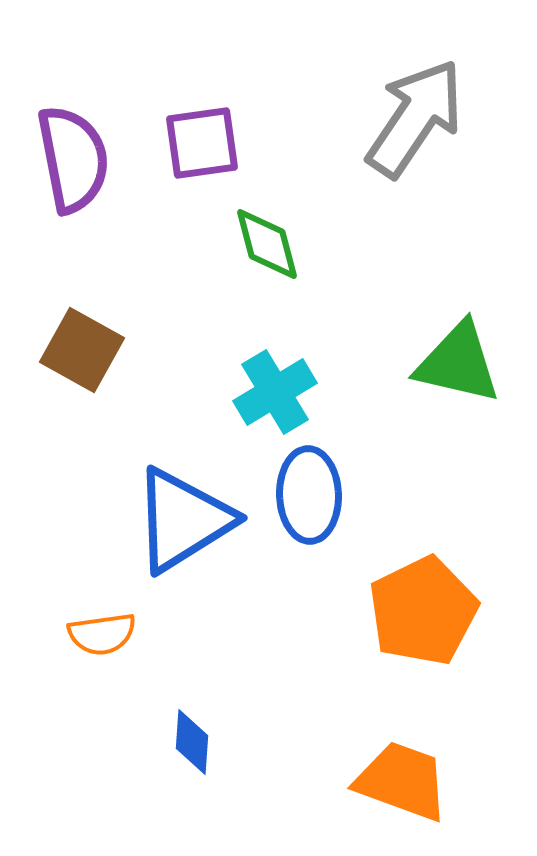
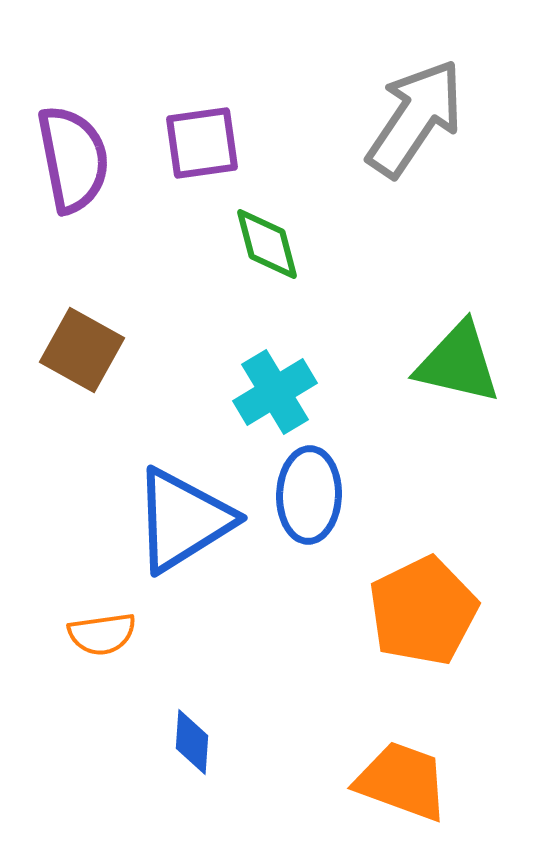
blue ellipse: rotated 4 degrees clockwise
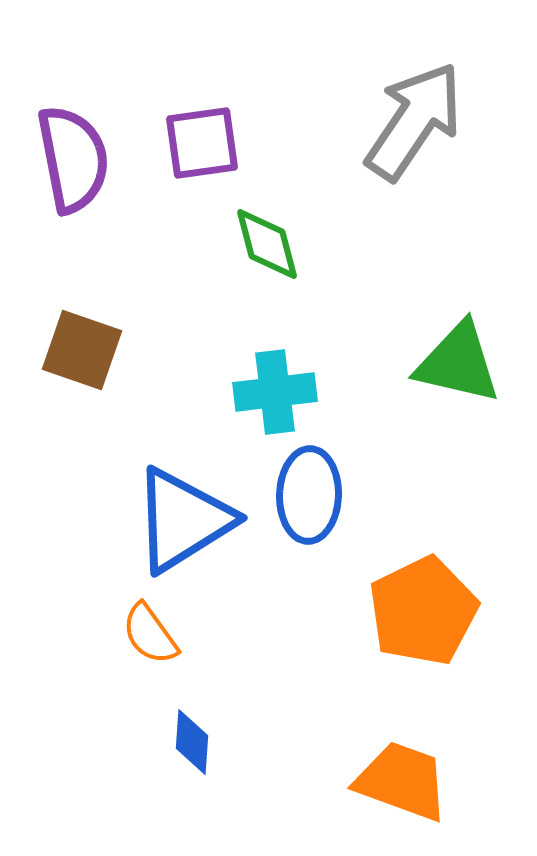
gray arrow: moved 1 px left, 3 px down
brown square: rotated 10 degrees counterclockwise
cyan cross: rotated 24 degrees clockwise
orange semicircle: moved 48 px right; rotated 62 degrees clockwise
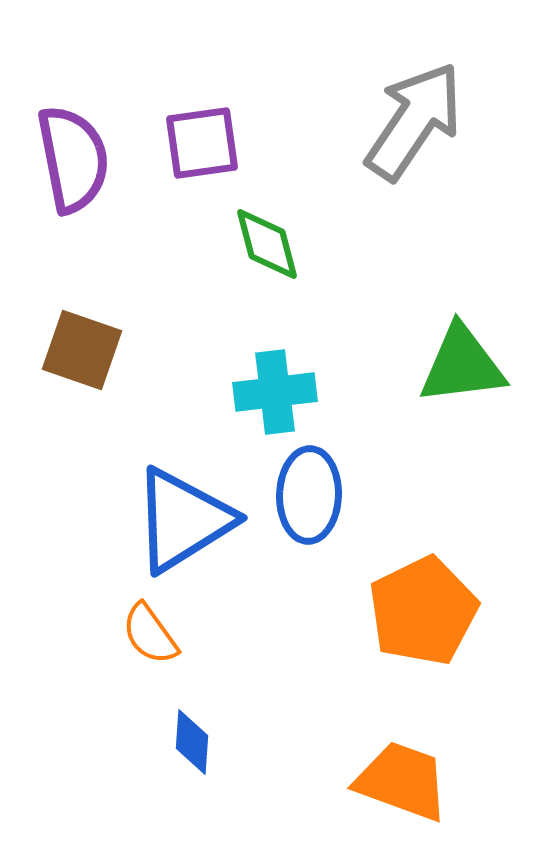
green triangle: moved 4 px right, 2 px down; rotated 20 degrees counterclockwise
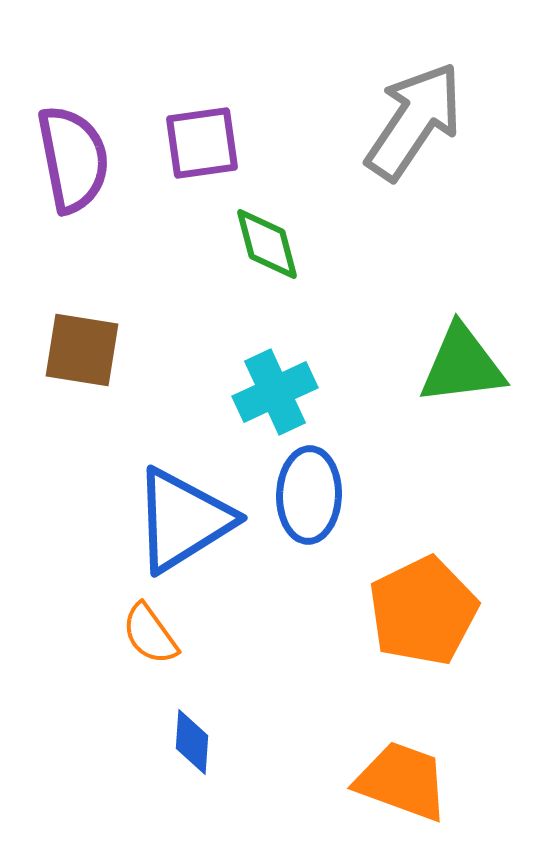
brown square: rotated 10 degrees counterclockwise
cyan cross: rotated 18 degrees counterclockwise
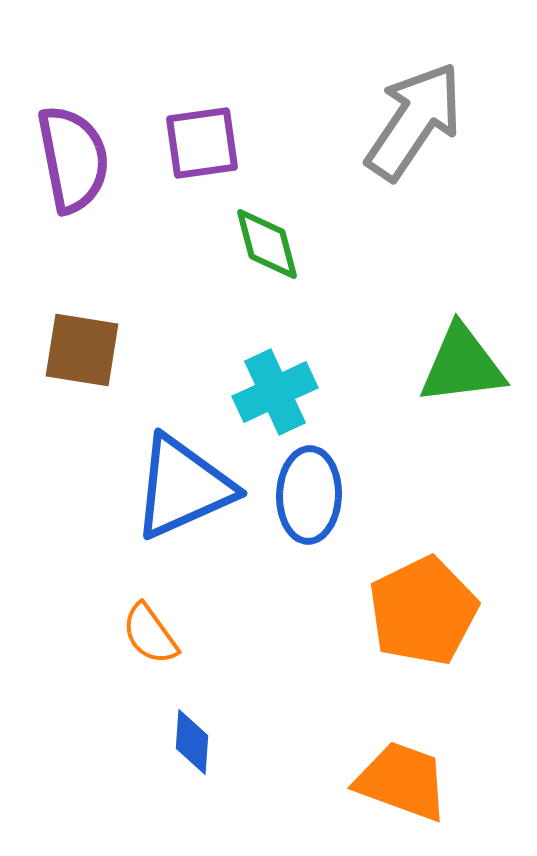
blue triangle: moved 33 px up; rotated 8 degrees clockwise
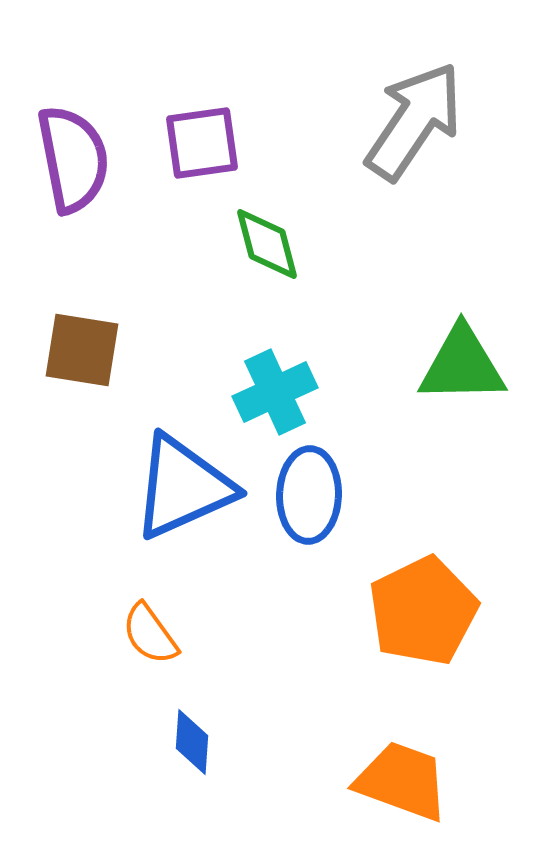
green triangle: rotated 6 degrees clockwise
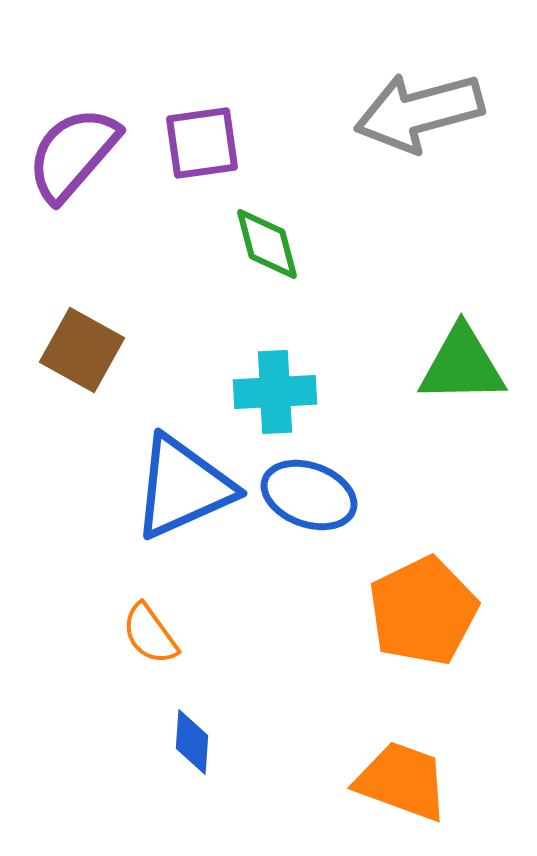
gray arrow: moved 5 px right, 9 px up; rotated 139 degrees counterclockwise
purple semicircle: moved 5 px up; rotated 128 degrees counterclockwise
brown square: rotated 20 degrees clockwise
cyan cross: rotated 22 degrees clockwise
blue ellipse: rotated 72 degrees counterclockwise
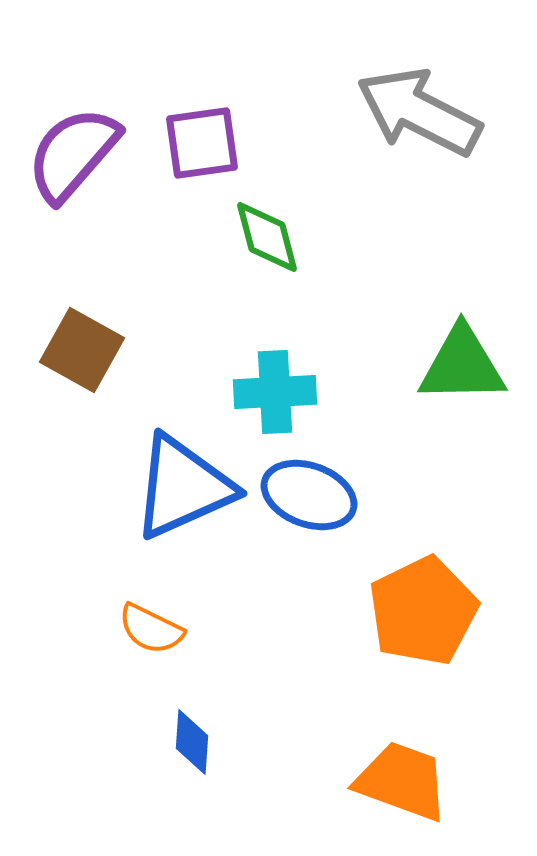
gray arrow: rotated 42 degrees clockwise
green diamond: moved 7 px up
orange semicircle: moved 1 px right, 5 px up; rotated 28 degrees counterclockwise
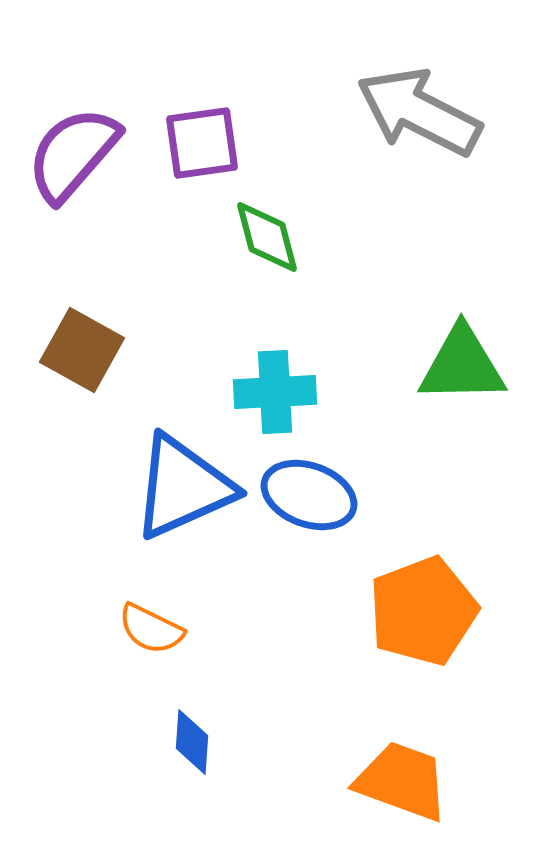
orange pentagon: rotated 5 degrees clockwise
